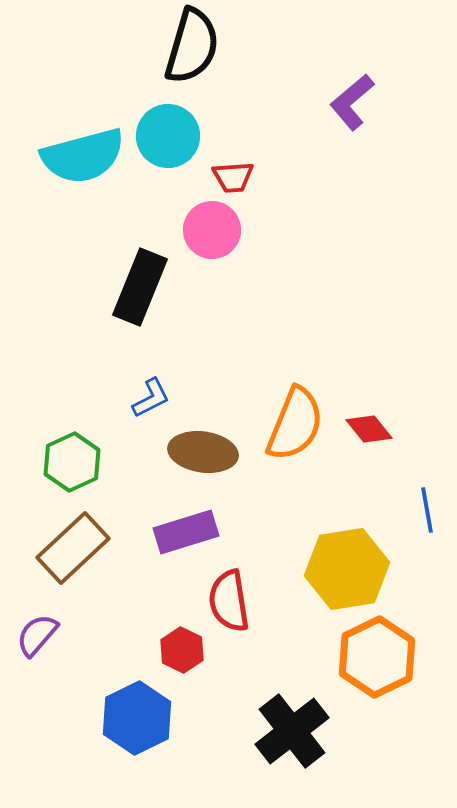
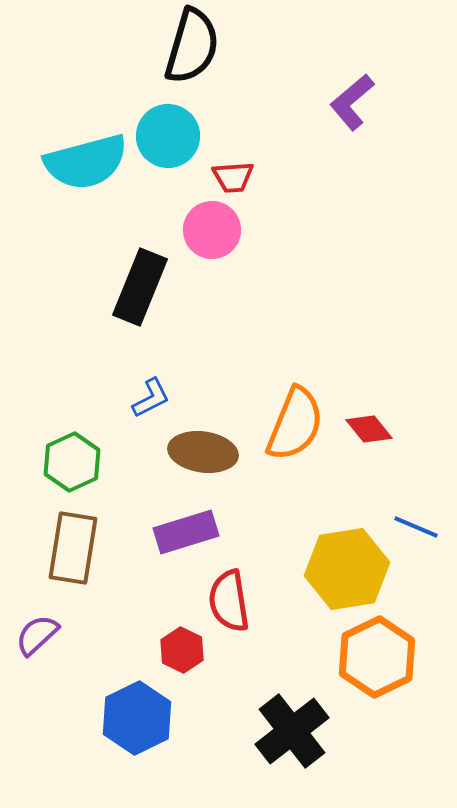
cyan semicircle: moved 3 px right, 6 px down
blue line: moved 11 px left, 17 px down; rotated 57 degrees counterclockwise
brown rectangle: rotated 38 degrees counterclockwise
purple semicircle: rotated 6 degrees clockwise
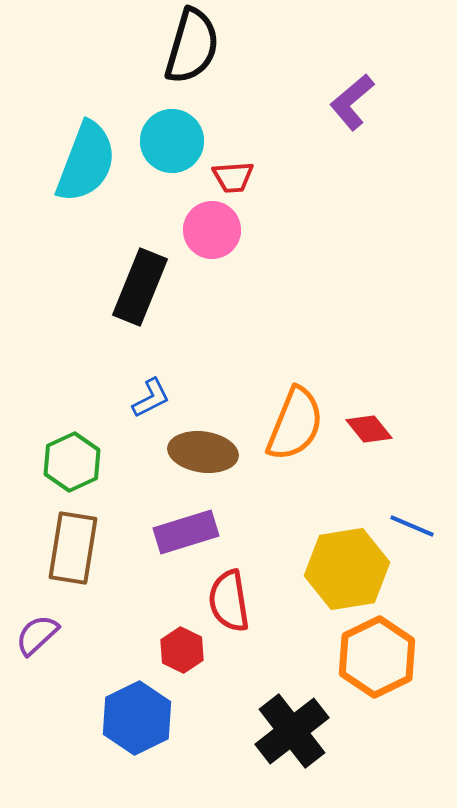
cyan circle: moved 4 px right, 5 px down
cyan semicircle: rotated 54 degrees counterclockwise
blue line: moved 4 px left, 1 px up
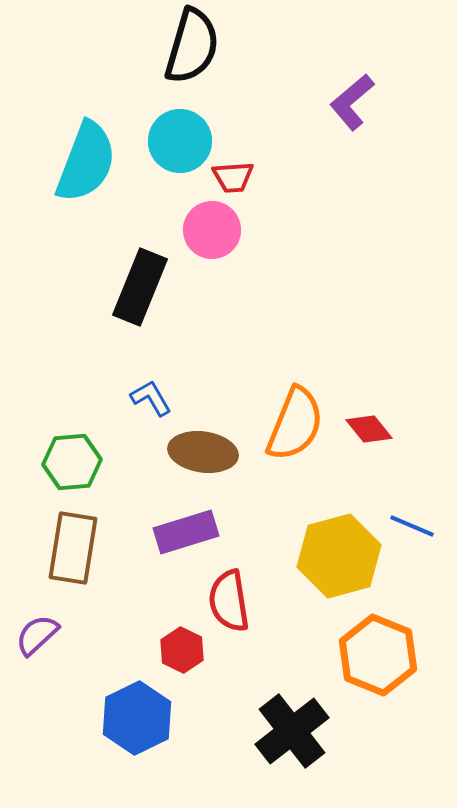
cyan circle: moved 8 px right
blue L-shape: rotated 93 degrees counterclockwise
green hexagon: rotated 20 degrees clockwise
yellow hexagon: moved 8 px left, 13 px up; rotated 6 degrees counterclockwise
orange hexagon: moved 1 px right, 2 px up; rotated 12 degrees counterclockwise
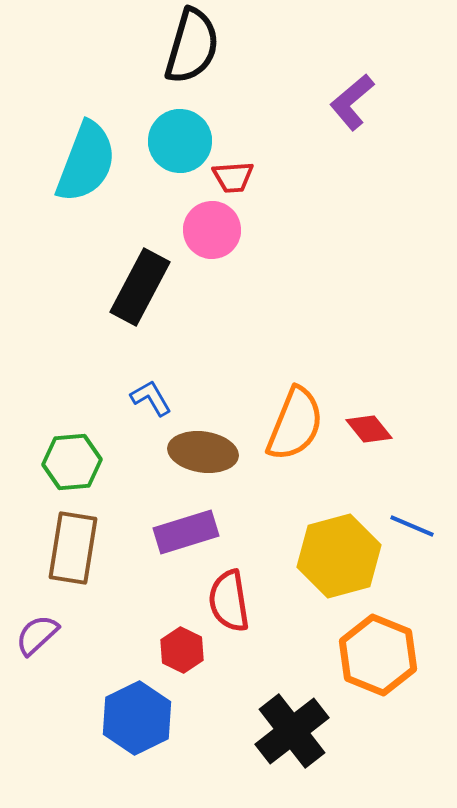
black rectangle: rotated 6 degrees clockwise
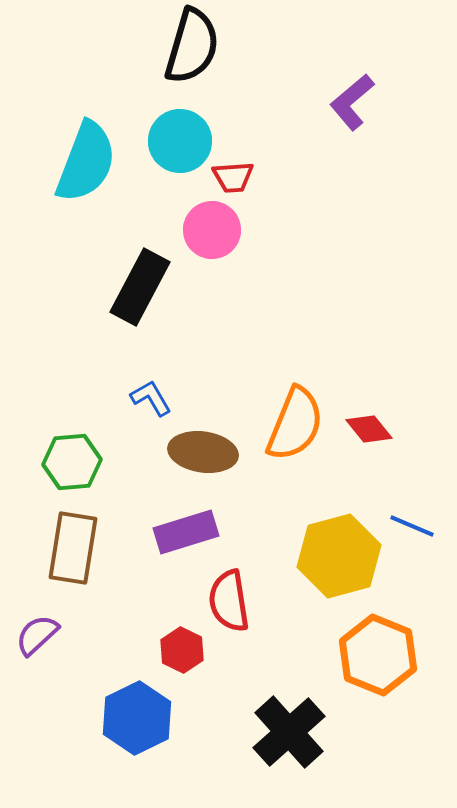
black cross: moved 3 px left, 1 px down; rotated 4 degrees counterclockwise
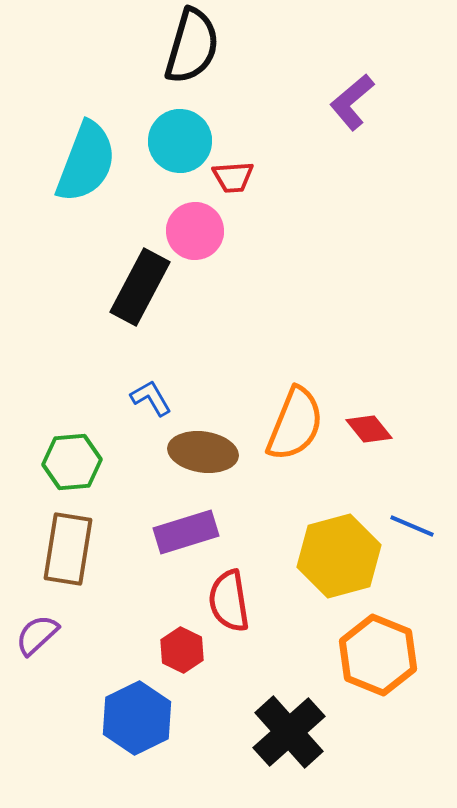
pink circle: moved 17 px left, 1 px down
brown rectangle: moved 5 px left, 1 px down
